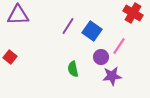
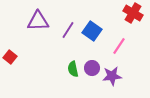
purple triangle: moved 20 px right, 6 px down
purple line: moved 4 px down
purple circle: moved 9 px left, 11 px down
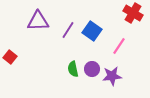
purple circle: moved 1 px down
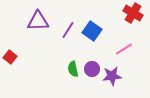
pink line: moved 5 px right, 3 px down; rotated 24 degrees clockwise
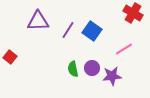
purple circle: moved 1 px up
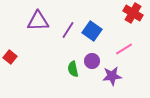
purple circle: moved 7 px up
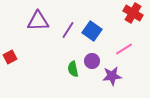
red square: rotated 24 degrees clockwise
